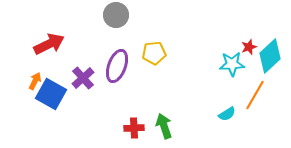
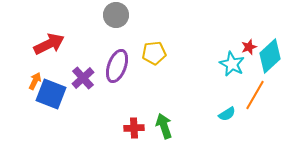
cyan star: rotated 30 degrees clockwise
blue square: rotated 8 degrees counterclockwise
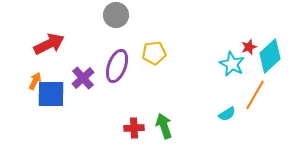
blue square: rotated 20 degrees counterclockwise
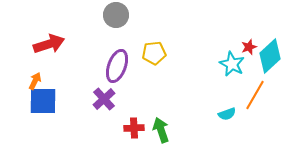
red arrow: rotated 8 degrees clockwise
purple cross: moved 21 px right, 21 px down
blue square: moved 8 px left, 7 px down
cyan semicircle: rotated 12 degrees clockwise
green arrow: moved 3 px left, 4 px down
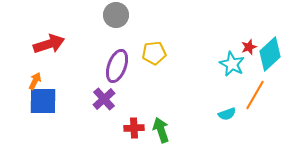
cyan diamond: moved 2 px up
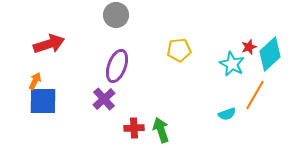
yellow pentagon: moved 25 px right, 3 px up
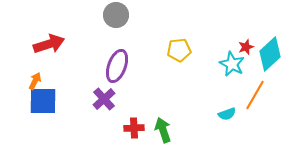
red star: moved 3 px left
green arrow: moved 2 px right
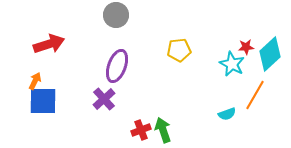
red star: rotated 14 degrees clockwise
red cross: moved 7 px right, 2 px down; rotated 18 degrees counterclockwise
